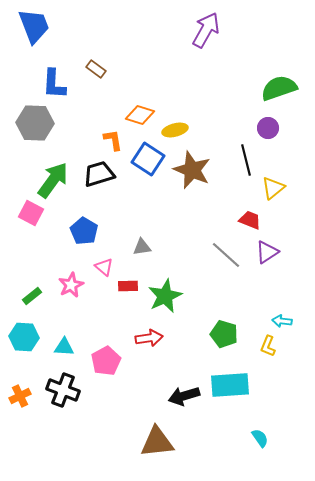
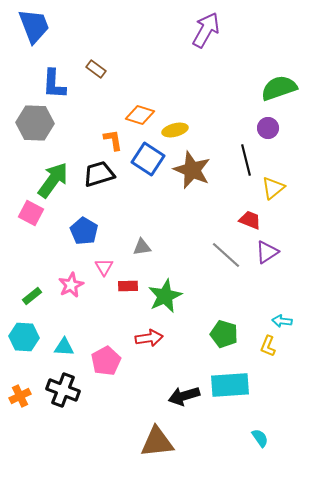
pink triangle: rotated 18 degrees clockwise
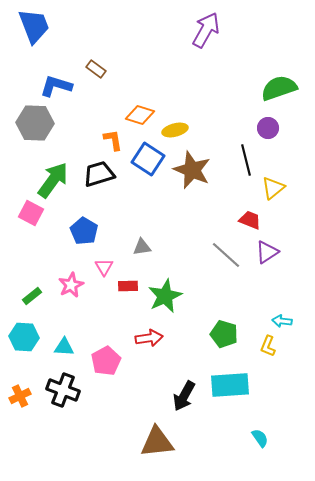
blue L-shape: moved 2 px right, 2 px down; rotated 104 degrees clockwise
black arrow: rotated 44 degrees counterclockwise
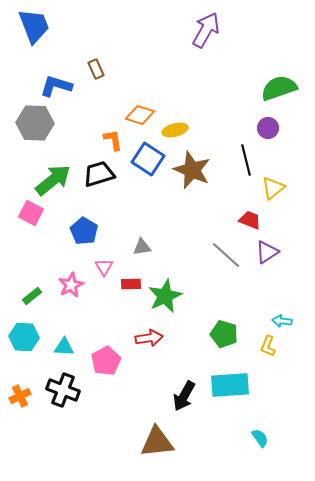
brown rectangle: rotated 30 degrees clockwise
green arrow: rotated 15 degrees clockwise
red rectangle: moved 3 px right, 2 px up
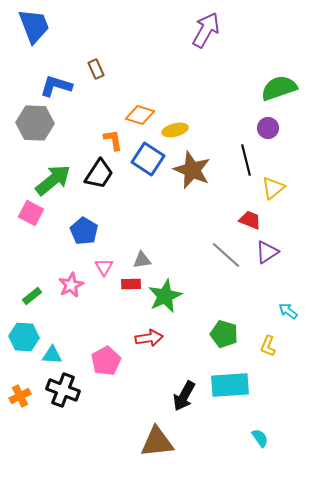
black trapezoid: rotated 140 degrees clockwise
gray triangle: moved 13 px down
cyan arrow: moved 6 px right, 10 px up; rotated 30 degrees clockwise
cyan triangle: moved 12 px left, 8 px down
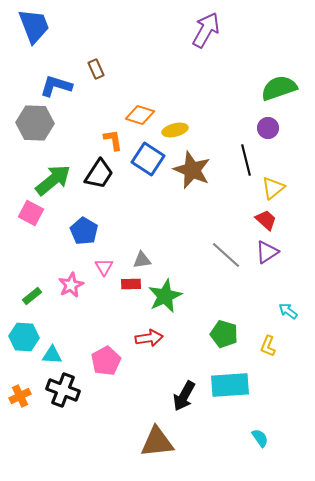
red trapezoid: moved 16 px right; rotated 20 degrees clockwise
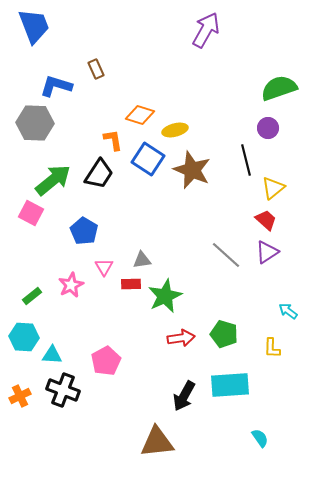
red arrow: moved 32 px right
yellow L-shape: moved 4 px right, 2 px down; rotated 20 degrees counterclockwise
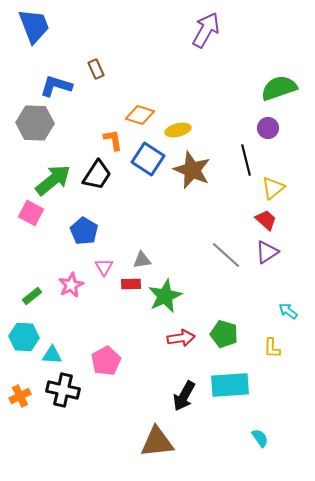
yellow ellipse: moved 3 px right
black trapezoid: moved 2 px left, 1 px down
black cross: rotated 8 degrees counterclockwise
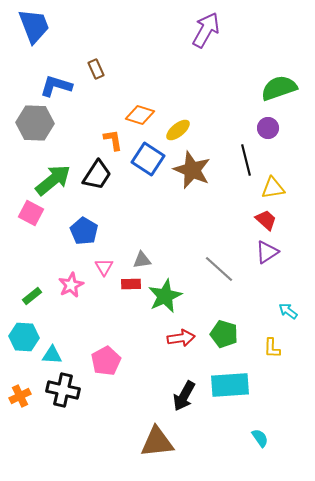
yellow ellipse: rotated 25 degrees counterclockwise
yellow triangle: rotated 30 degrees clockwise
gray line: moved 7 px left, 14 px down
